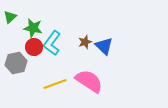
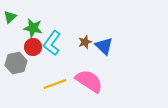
red circle: moved 1 px left
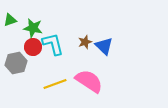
green triangle: moved 3 px down; rotated 24 degrees clockwise
cyan L-shape: moved 1 px right, 1 px down; rotated 130 degrees clockwise
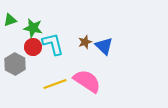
gray hexagon: moved 1 px left, 1 px down; rotated 20 degrees counterclockwise
pink semicircle: moved 2 px left
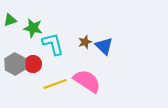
red circle: moved 17 px down
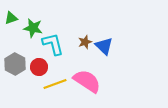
green triangle: moved 1 px right, 2 px up
red circle: moved 6 px right, 3 px down
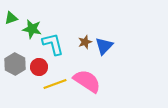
green star: moved 1 px left, 1 px down
blue triangle: rotated 30 degrees clockwise
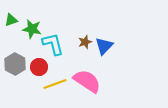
green triangle: moved 2 px down
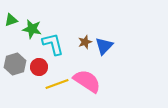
gray hexagon: rotated 15 degrees clockwise
yellow line: moved 2 px right
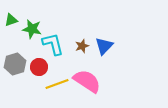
brown star: moved 3 px left, 4 px down
